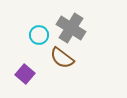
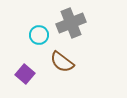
gray cross: moved 5 px up; rotated 36 degrees clockwise
brown semicircle: moved 4 px down
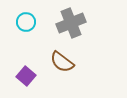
cyan circle: moved 13 px left, 13 px up
purple square: moved 1 px right, 2 px down
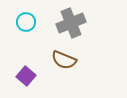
brown semicircle: moved 2 px right, 2 px up; rotated 15 degrees counterclockwise
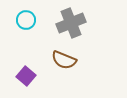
cyan circle: moved 2 px up
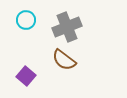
gray cross: moved 4 px left, 4 px down
brown semicircle: rotated 15 degrees clockwise
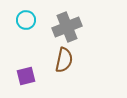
brown semicircle: rotated 115 degrees counterclockwise
purple square: rotated 36 degrees clockwise
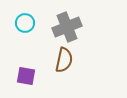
cyan circle: moved 1 px left, 3 px down
purple square: rotated 24 degrees clockwise
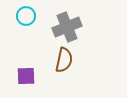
cyan circle: moved 1 px right, 7 px up
purple square: rotated 12 degrees counterclockwise
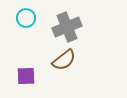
cyan circle: moved 2 px down
brown semicircle: rotated 40 degrees clockwise
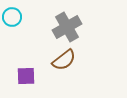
cyan circle: moved 14 px left, 1 px up
gray cross: rotated 8 degrees counterclockwise
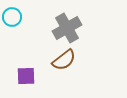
gray cross: moved 1 px down
